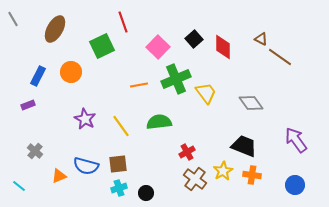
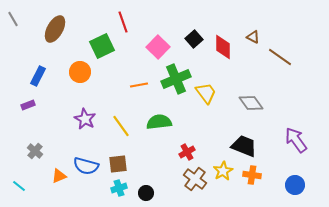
brown triangle: moved 8 px left, 2 px up
orange circle: moved 9 px right
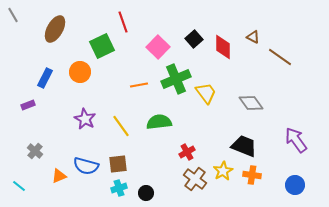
gray line: moved 4 px up
blue rectangle: moved 7 px right, 2 px down
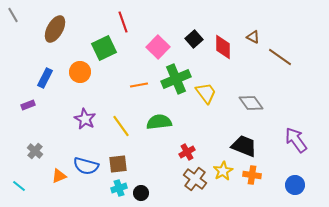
green square: moved 2 px right, 2 px down
black circle: moved 5 px left
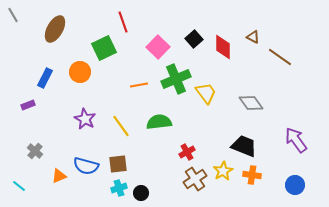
brown cross: rotated 20 degrees clockwise
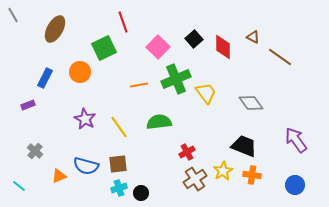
yellow line: moved 2 px left, 1 px down
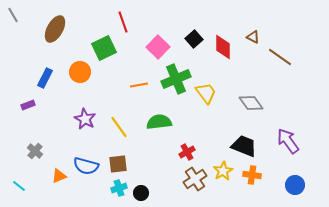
purple arrow: moved 8 px left, 1 px down
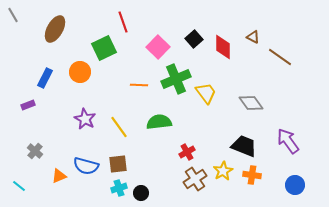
orange line: rotated 12 degrees clockwise
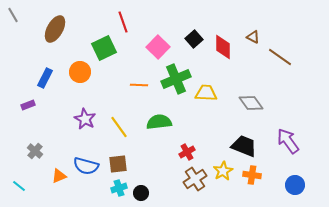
yellow trapezoid: rotated 50 degrees counterclockwise
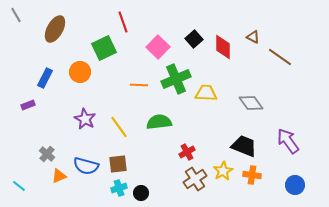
gray line: moved 3 px right
gray cross: moved 12 px right, 3 px down
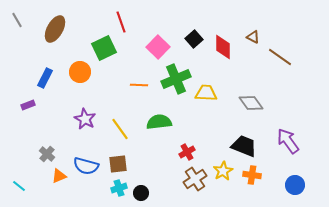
gray line: moved 1 px right, 5 px down
red line: moved 2 px left
yellow line: moved 1 px right, 2 px down
